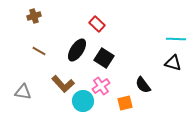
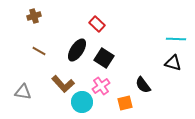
cyan circle: moved 1 px left, 1 px down
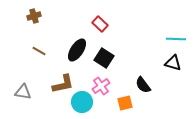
red rectangle: moved 3 px right
brown L-shape: rotated 60 degrees counterclockwise
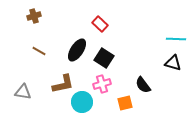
pink cross: moved 1 px right, 2 px up; rotated 18 degrees clockwise
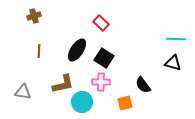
red rectangle: moved 1 px right, 1 px up
brown line: rotated 64 degrees clockwise
pink cross: moved 1 px left, 2 px up; rotated 18 degrees clockwise
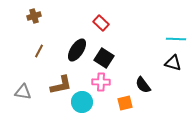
brown line: rotated 24 degrees clockwise
brown L-shape: moved 2 px left, 1 px down
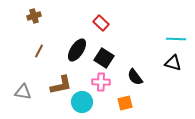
black semicircle: moved 8 px left, 8 px up
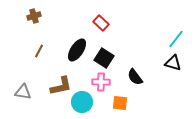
cyan line: rotated 54 degrees counterclockwise
brown L-shape: moved 1 px down
orange square: moved 5 px left; rotated 21 degrees clockwise
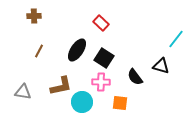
brown cross: rotated 16 degrees clockwise
black triangle: moved 12 px left, 3 px down
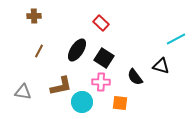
cyan line: rotated 24 degrees clockwise
